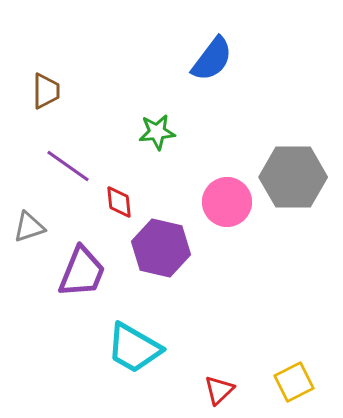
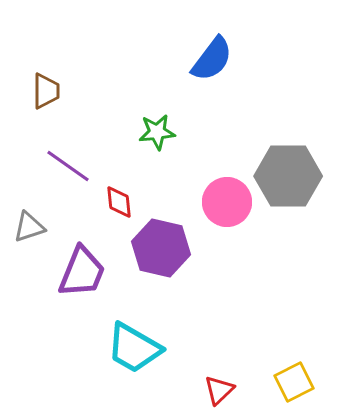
gray hexagon: moved 5 px left, 1 px up
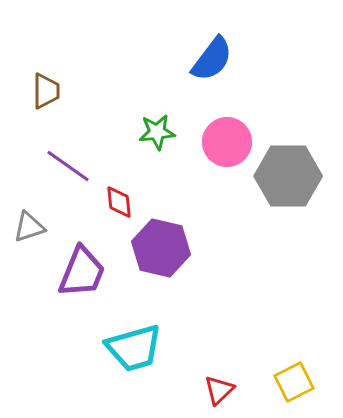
pink circle: moved 60 px up
cyan trapezoid: rotated 46 degrees counterclockwise
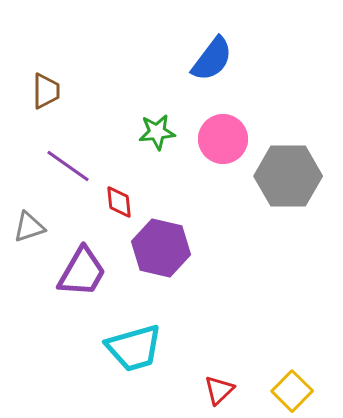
pink circle: moved 4 px left, 3 px up
purple trapezoid: rotated 8 degrees clockwise
yellow square: moved 2 px left, 9 px down; rotated 18 degrees counterclockwise
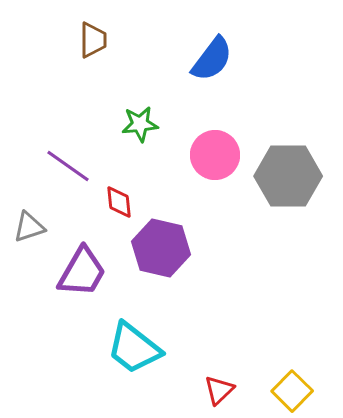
brown trapezoid: moved 47 px right, 51 px up
green star: moved 17 px left, 8 px up
pink circle: moved 8 px left, 16 px down
cyan trapezoid: rotated 54 degrees clockwise
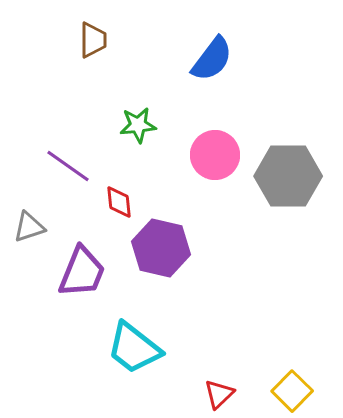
green star: moved 2 px left, 1 px down
purple trapezoid: rotated 8 degrees counterclockwise
red triangle: moved 4 px down
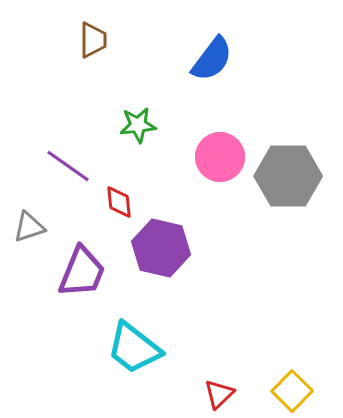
pink circle: moved 5 px right, 2 px down
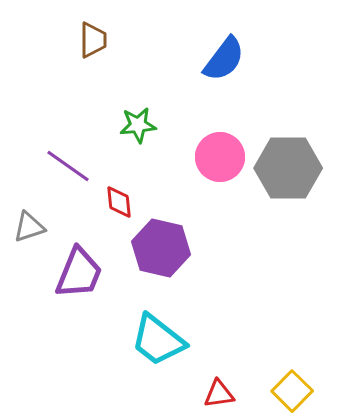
blue semicircle: moved 12 px right
gray hexagon: moved 8 px up
purple trapezoid: moved 3 px left, 1 px down
cyan trapezoid: moved 24 px right, 8 px up
red triangle: rotated 36 degrees clockwise
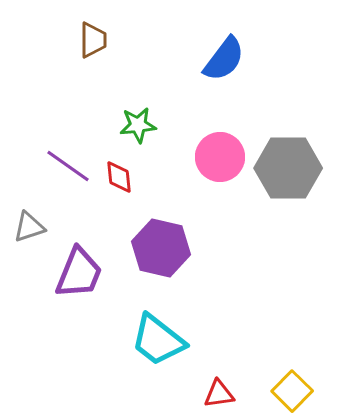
red diamond: moved 25 px up
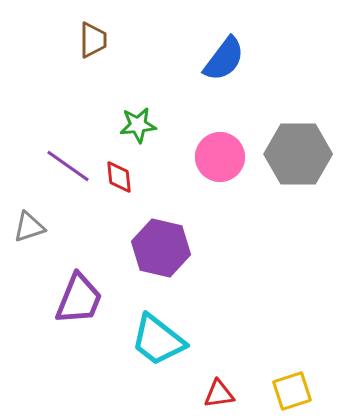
gray hexagon: moved 10 px right, 14 px up
purple trapezoid: moved 26 px down
yellow square: rotated 27 degrees clockwise
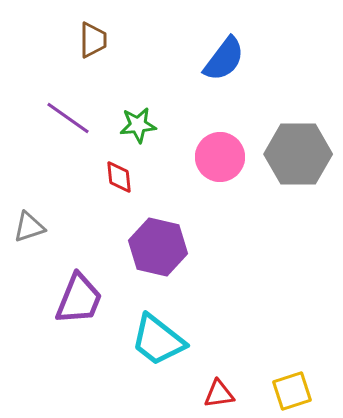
purple line: moved 48 px up
purple hexagon: moved 3 px left, 1 px up
